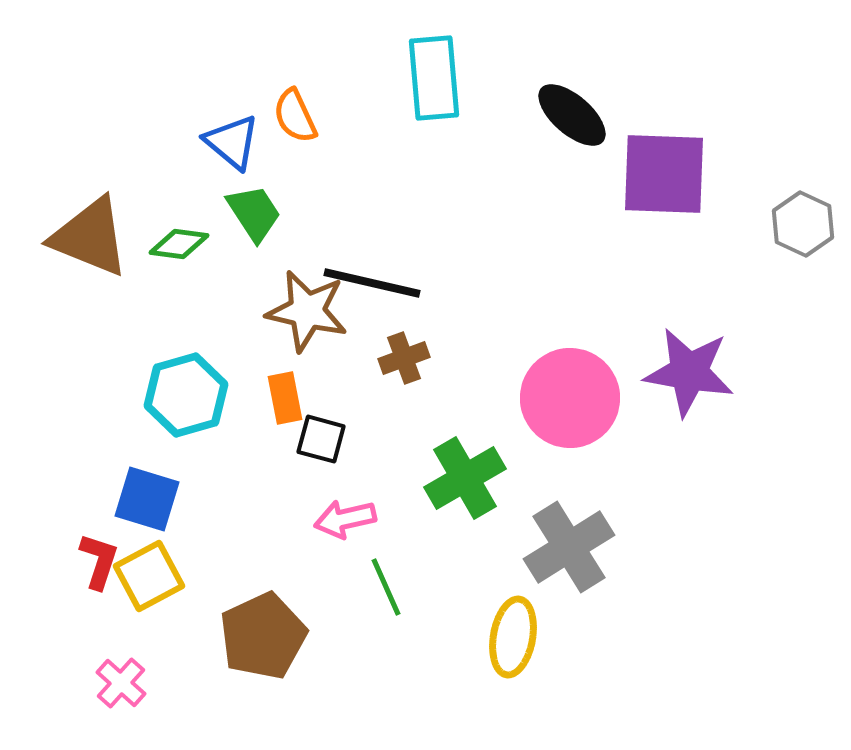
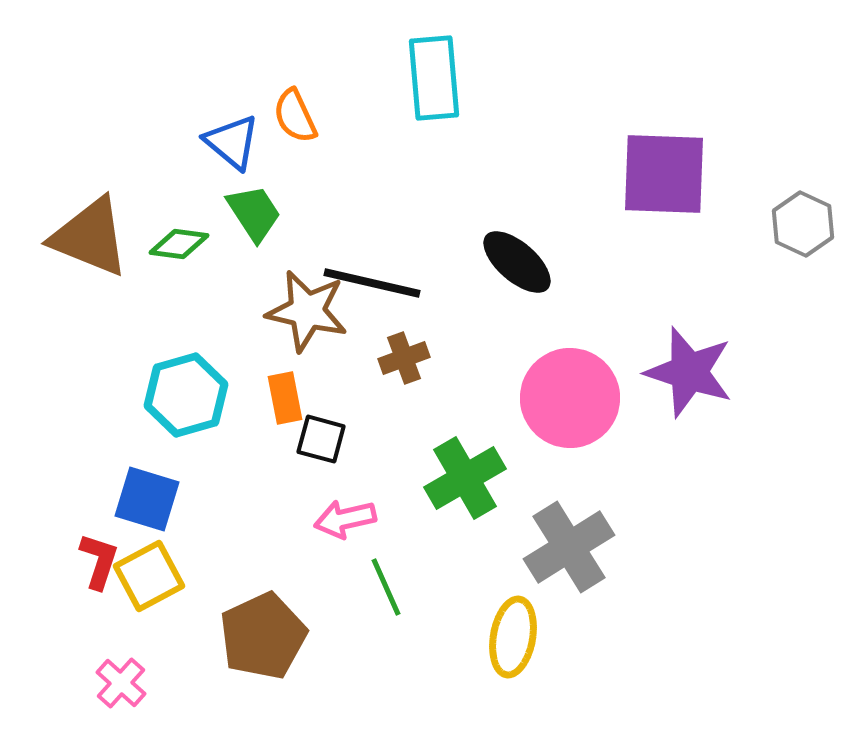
black ellipse: moved 55 px left, 147 px down
purple star: rotated 8 degrees clockwise
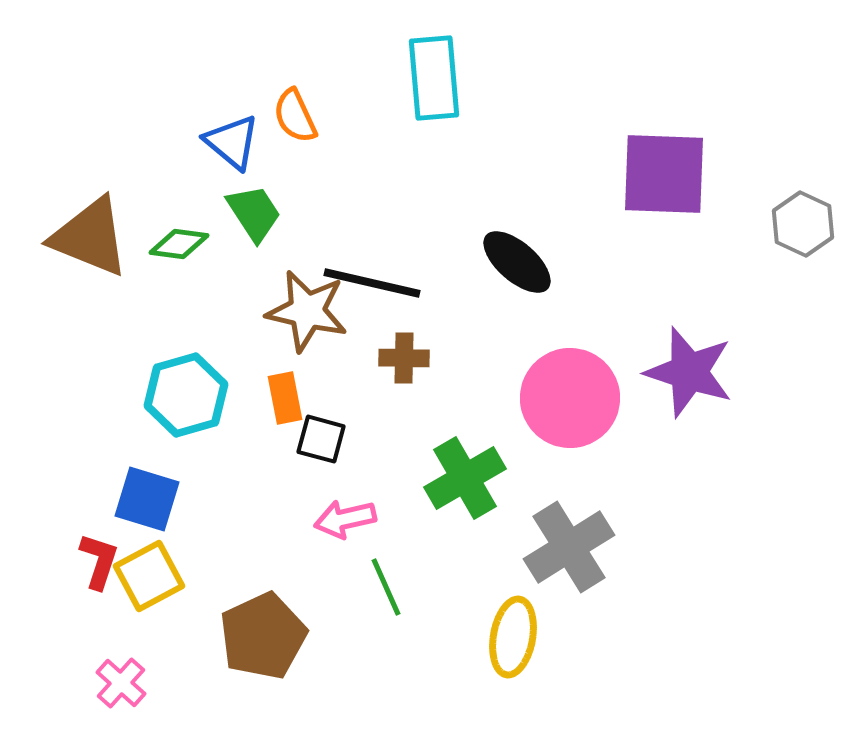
brown cross: rotated 21 degrees clockwise
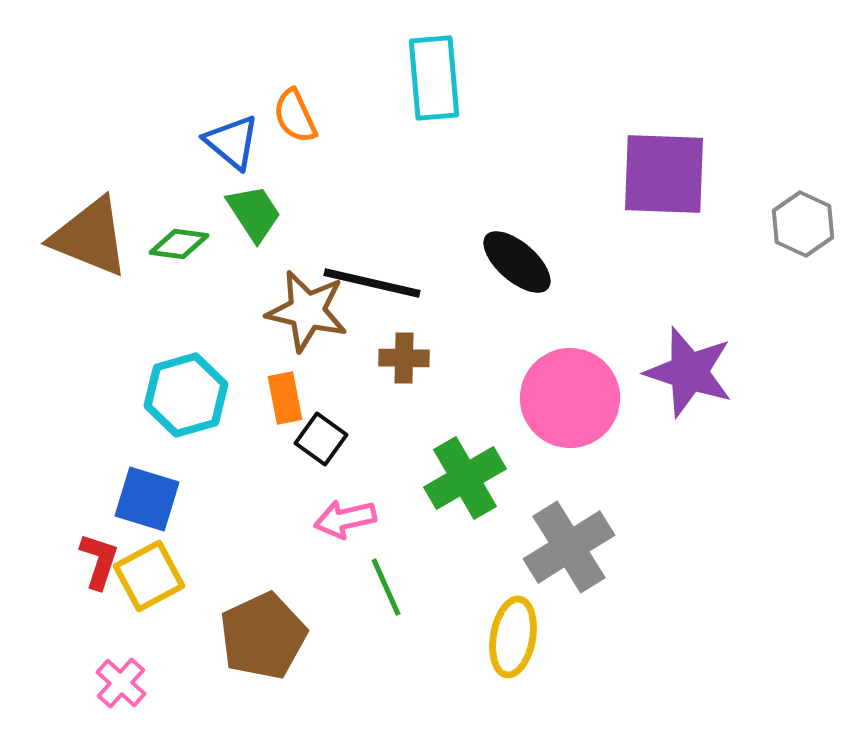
black square: rotated 21 degrees clockwise
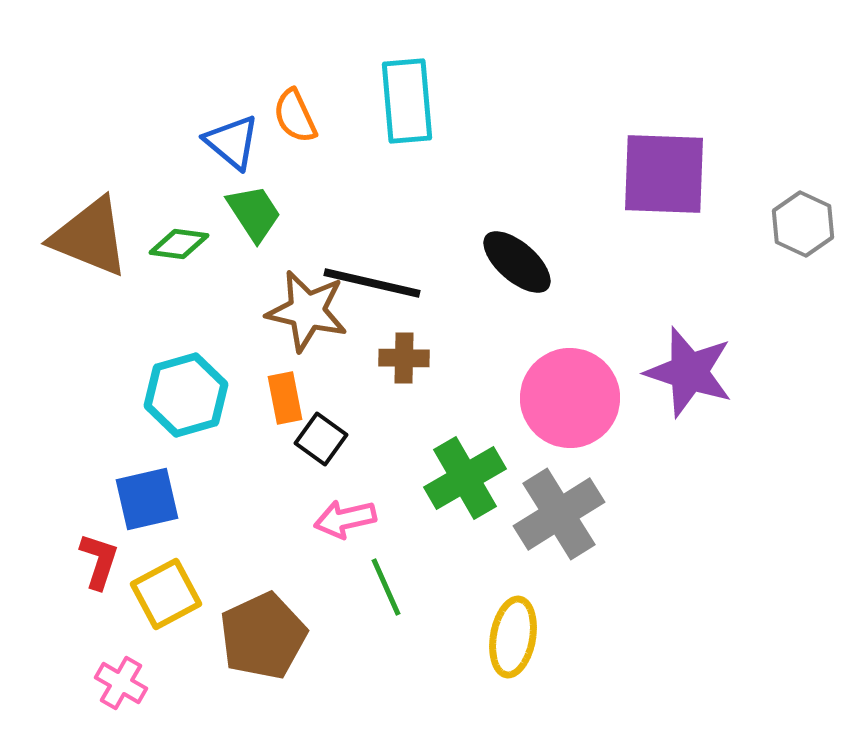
cyan rectangle: moved 27 px left, 23 px down
blue square: rotated 30 degrees counterclockwise
gray cross: moved 10 px left, 33 px up
yellow square: moved 17 px right, 18 px down
pink cross: rotated 12 degrees counterclockwise
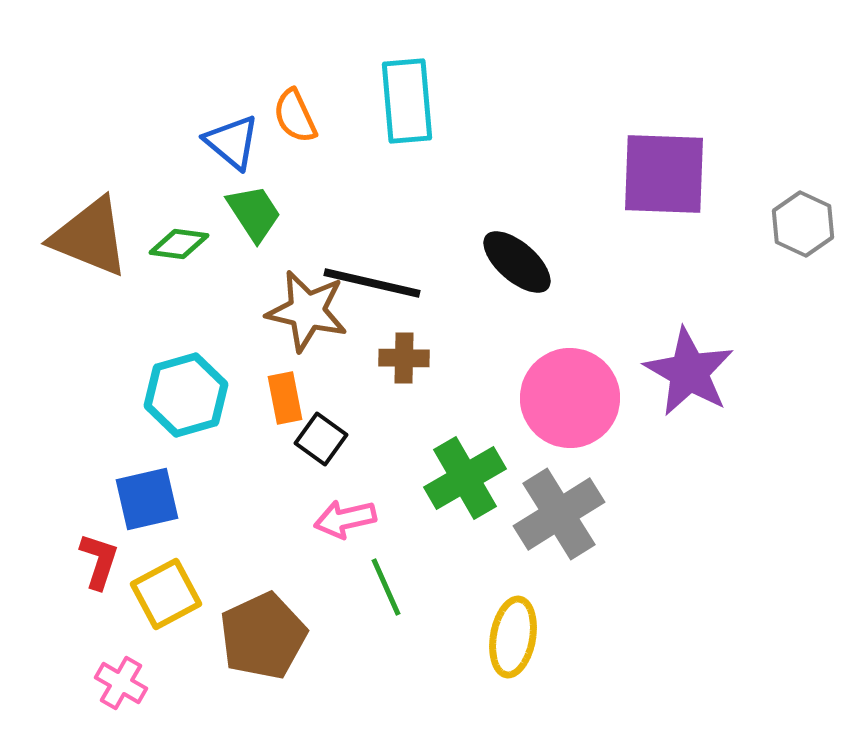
purple star: rotated 12 degrees clockwise
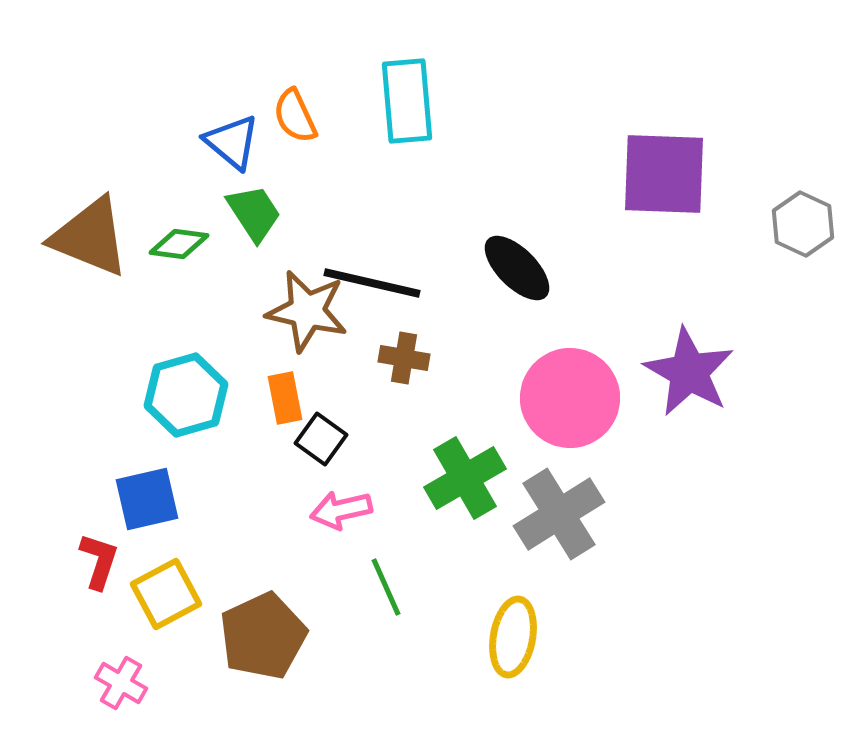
black ellipse: moved 6 px down; rotated 4 degrees clockwise
brown cross: rotated 9 degrees clockwise
pink arrow: moved 4 px left, 9 px up
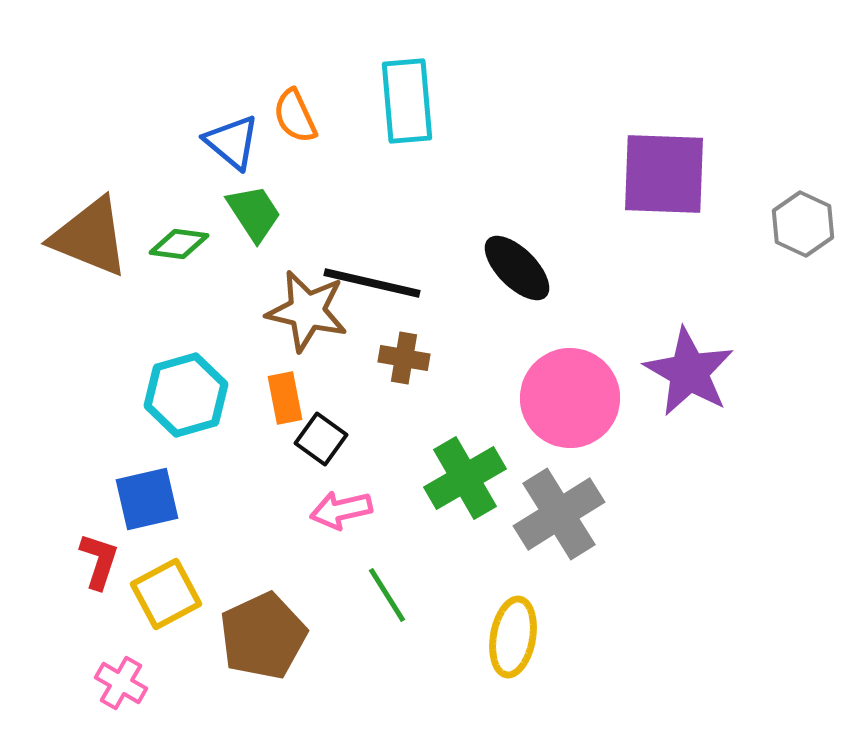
green line: moved 1 px right, 8 px down; rotated 8 degrees counterclockwise
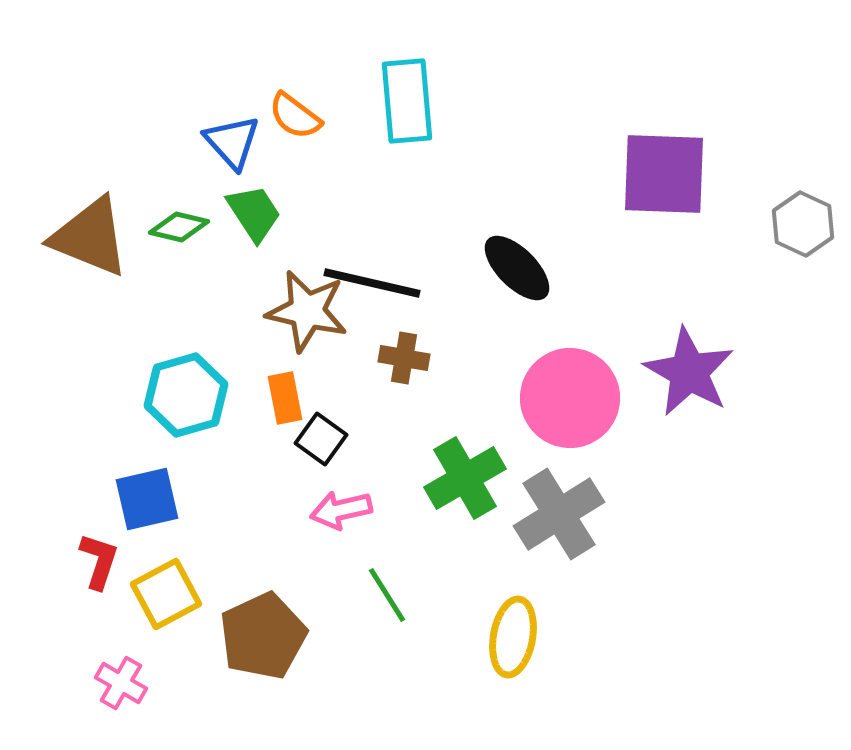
orange semicircle: rotated 28 degrees counterclockwise
blue triangle: rotated 8 degrees clockwise
green diamond: moved 17 px up; rotated 6 degrees clockwise
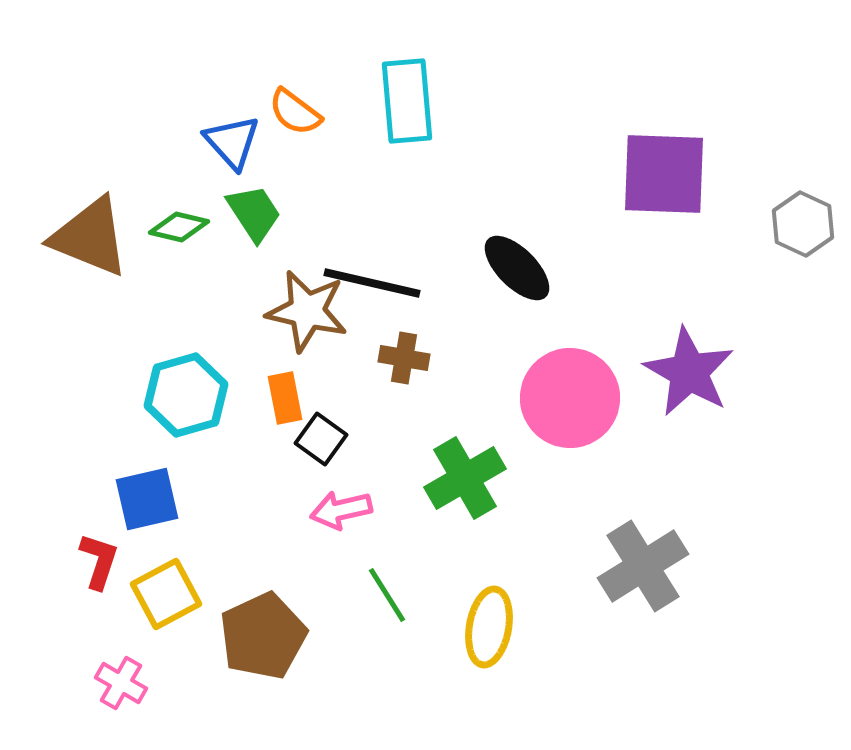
orange semicircle: moved 4 px up
gray cross: moved 84 px right, 52 px down
yellow ellipse: moved 24 px left, 10 px up
